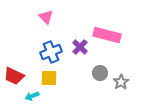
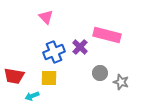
blue cross: moved 3 px right
red trapezoid: rotated 15 degrees counterclockwise
gray star: rotated 21 degrees counterclockwise
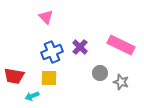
pink rectangle: moved 14 px right, 10 px down; rotated 12 degrees clockwise
blue cross: moved 2 px left
